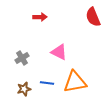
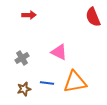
red arrow: moved 11 px left, 2 px up
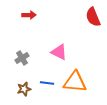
orange triangle: rotated 15 degrees clockwise
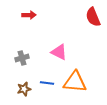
gray cross: rotated 16 degrees clockwise
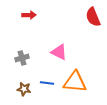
brown star: rotated 24 degrees clockwise
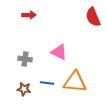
gray cross: moved 3 px right, 1 px down; rotated 24 degrees clockwise
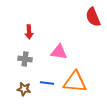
red arrow: moved 17 px down; rotated 88 degrees clockwise
pink triangle: rotated 18 degrees counterclockwise
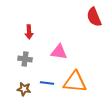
red semicircle: moved 1 px right
